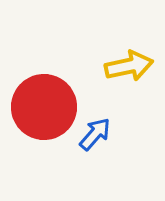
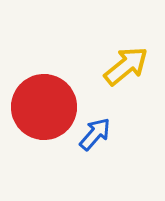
yellow arrow: moved 3 px left; rotated 27 degrees counterclockwise
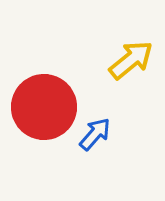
yellow arrow: moved 5 px right, 6 px up
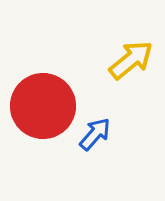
red circle: moved 1 px left, 1 px up
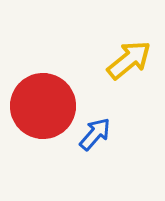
yellow arrow: moved 2 px left
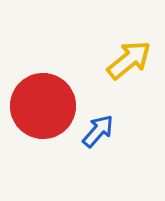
blue arrow: moved 3 px right, 3 px up
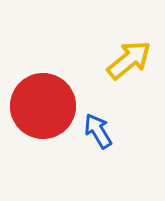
blue arrow: rotated 72 degrees counterclockwise
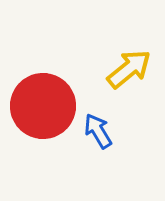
yellow arrow: moved 9 px down
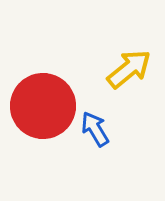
blue arrow: moved 3 px left, 2 px up
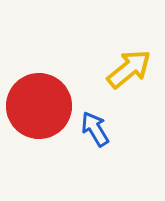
red circle: moved 4 px left
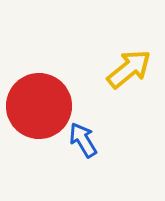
blue arrow: moved 12 px left, 11 px down
